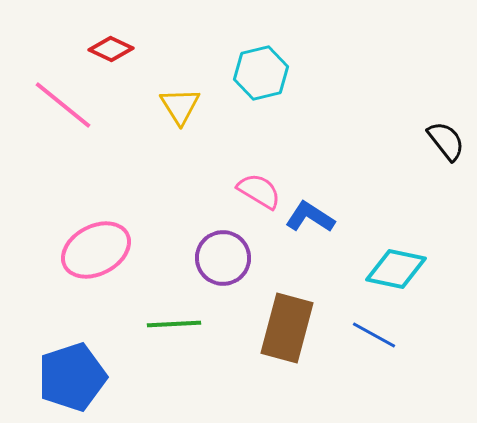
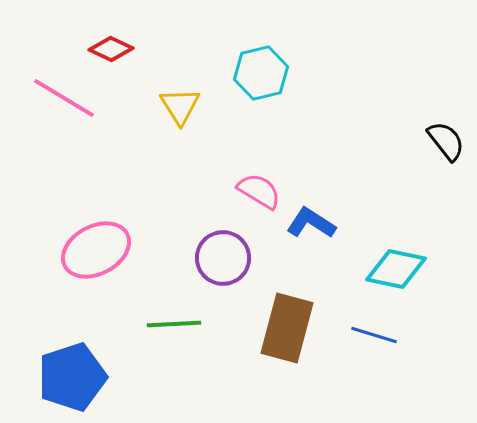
pink line: moved 1 px right, 7 px up; rotated 8 degrees counterclockwise
blue L-shape: moved 1 px right, 6 px down
blue line: rotated 12 degrees counterclockwise
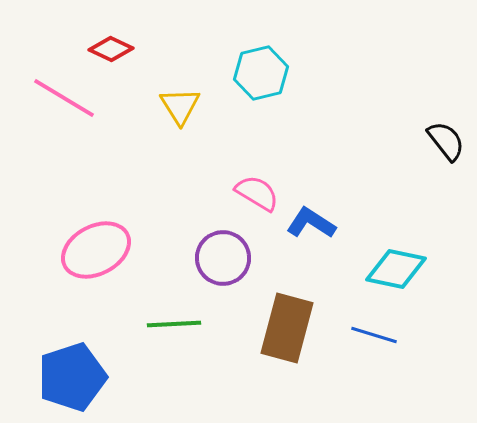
pink semicircle: moved 2 px left, 2 px down
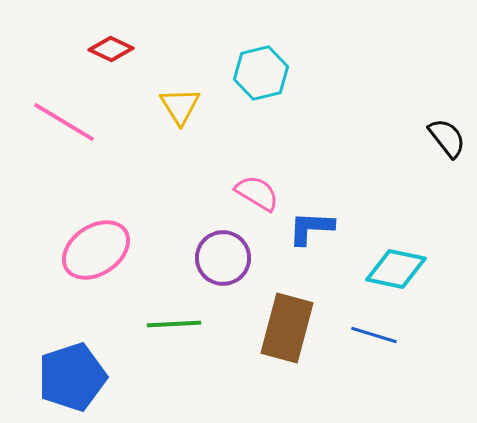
pink line: moved 24 px down
black semicircle: moved 1 px right, 3 px up
blue L-shape: moved 5 px down; rotated 30 degrees counterclockwise
pink ellipse: rotated 6 degrees counterclockwise
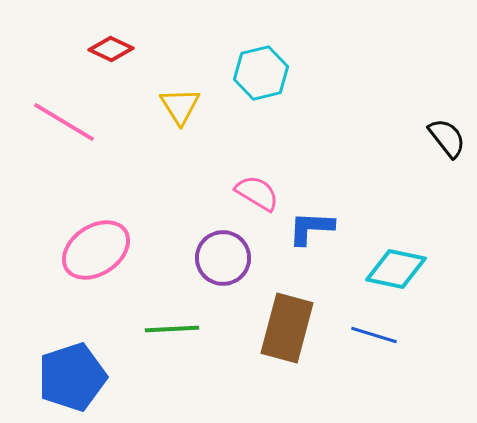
green line: moved 2 px left, 5 px down
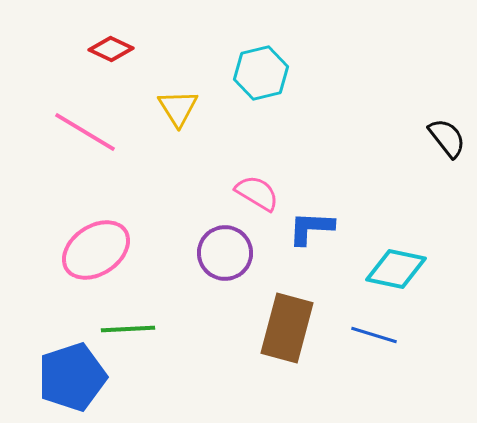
yellow triangle: moved 2 px left, 2 px down
pink line: moved 21 px right, 10 px down
purple circle: moved 2 px right, 5 px up
green line: moved 44 px left
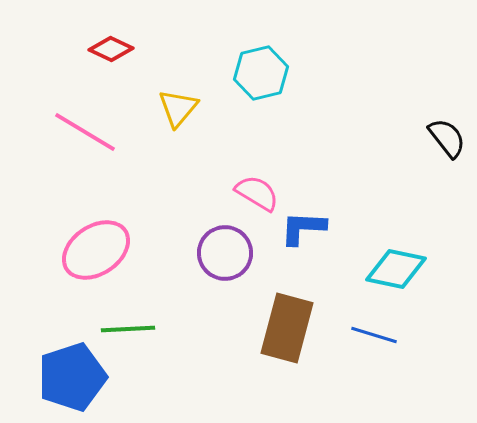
yellow triangle: rotated 12 degrees clockwise
blue L-shape: moved 8 px left
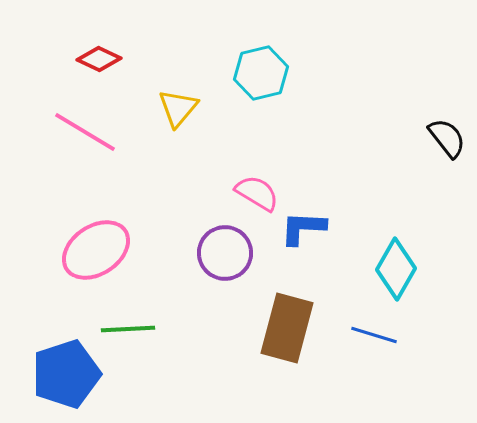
red diamond: moved 12 px left, 10 px down
cyan diamond: rotated 72 degrees counterclockwise
blue pentagon: moved 6 px left, 3 px up
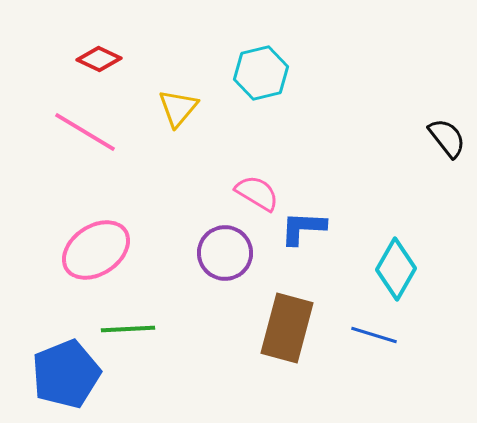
blue pentagon: rotated 4 degrees counterclockwise
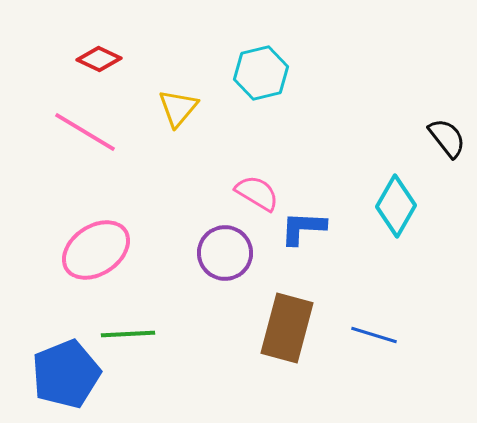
cyan diamond: moved 63 px up
green line: moved 5 px down
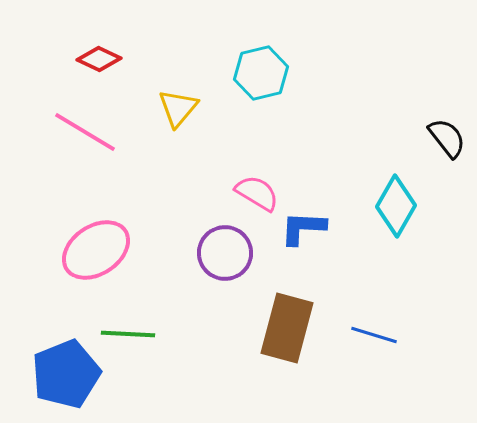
green line: rotated 6 degrees clockwise
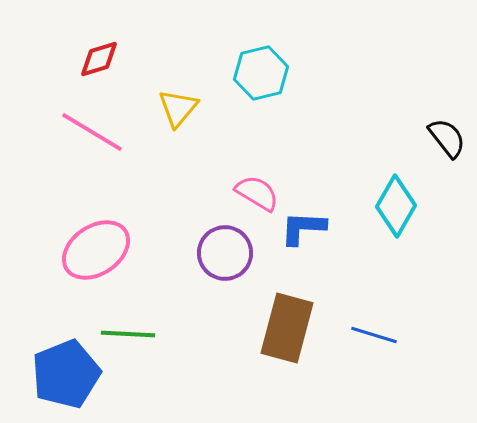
red diamond: rotated 42 degrees counterclockwise
pink line: moved 7 px right
